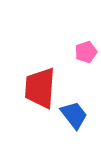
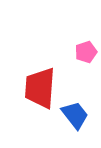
blue trapezoid: moved 1 px right
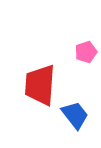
red trapezoid: moved 3 px up
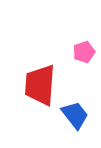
pink pentagon: moved 2 px left
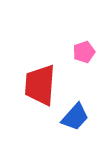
blue trapezoid: moved 2 px down; rotated 80 degrees clockwise
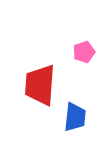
blue trapezoid: rotated 36 degrees counterclockwise
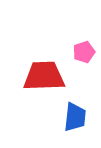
red trapezoid: moved 4 px right, 9 px up; rotated 84 degrees clockwise
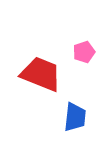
red trapezoid: moved 3 px left, 2 px up; rotated 24 degrees clockwise
